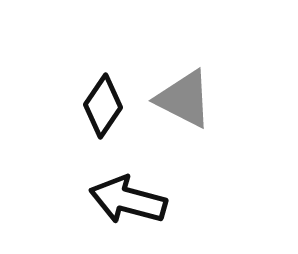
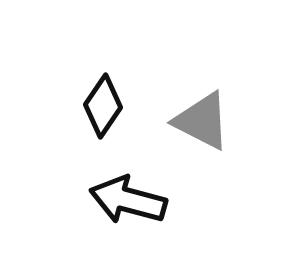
gray triangle: moved 18 px right, 22 px down
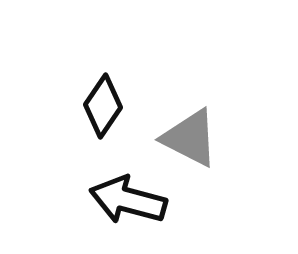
gray triangle: moved 12 px left, 17 px down
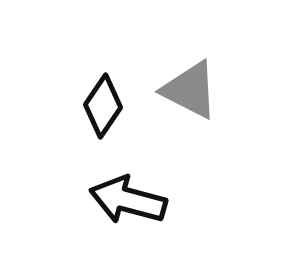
gray triangle: moved 48 px up
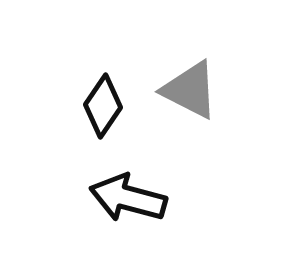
black arrow: moved 2 px up
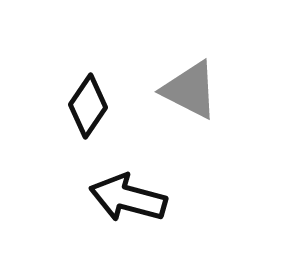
black diamond: moved 15 px left
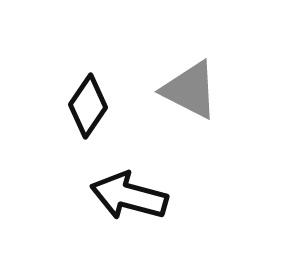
black arrow: moved 1 px right, 2 px up
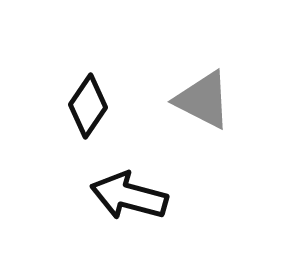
gray triangle: moved 13 px right, 10 px down
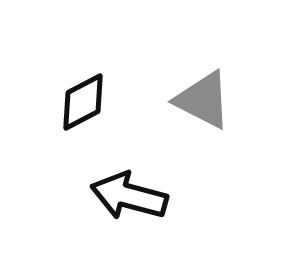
black diamond: moved 5 px left, 4 px up; rotated 28 degrees clockwise
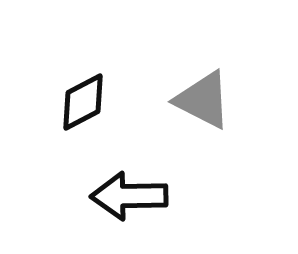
black arrow: rotated 16 degrees counterclockwise
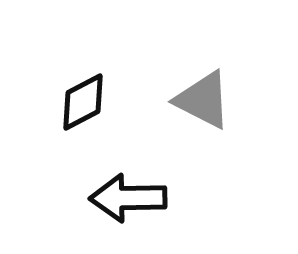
black arrow: moved 1 px left, 2 px down
